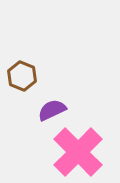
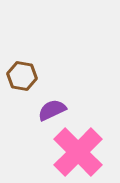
brown hexagon: rotated 12 degrees counterclockwise
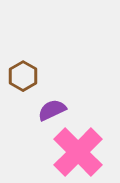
brown hexagon: moved 1 px right; rotated 20 degrees clockwise
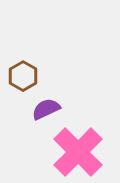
purple semicircle: moved 6 px left, 1 px up
